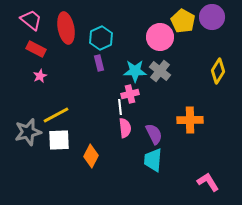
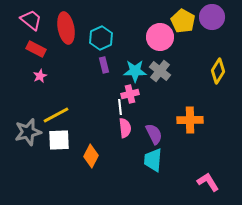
purple rectangle: moved 5 px right, 2 px down
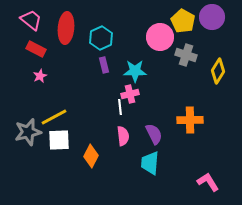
red ellipse: rotated 16 degrees clockwise
gray cross: moved 26 px right, 16 px up; rotated 20 degrees counterclockwise
yellow line: moved 2 px left, 2 px down
pink semicircle: moved 2 px left, 8 px down
cyan trapezoid: moved 3 px left, 3 px down
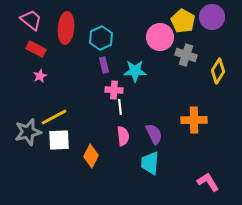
pink cross: moved 16 px left, 4 px up; rotated 18 degrees clockwise
orange cross: moved 4 px right
